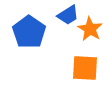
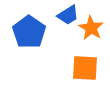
orange star: moved 1 px right, 1 px up
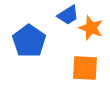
orange star: rotated 10 degrees counterclockwise
blue pentagon: moved 9 px down
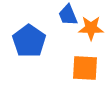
blue trapezoid: rotated 100 degrees clockwise
orange star: rotated 20 degrees counterclockwise
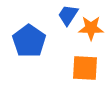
blue trapezoid: rotated 55 degrees clockwise
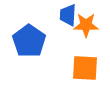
blue trapezoid: rotated 30 degrees counterclockwise
orange star: moved 5 px left, 3 px up
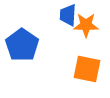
blue pentagon: moved 7 px left, 4 px down
orange square: moved 2 px right, 1 px down; rotated 8 degrees clockwise
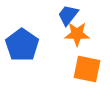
blue trapezoid: rotated 35 degrees clockwise
orange star: moved 9 px left, 9 px down
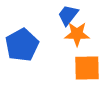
blue pentagon: rotated 8 degrees clockwise
orange square: moved 1 px up; rotated 12 degrees counterclockwise
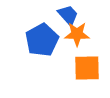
blue trapezoid: rotated 100 degrees clockwise
blue pentagon: moved 20 px right, 5 px up
